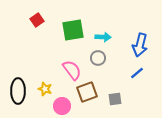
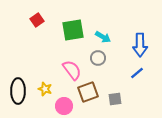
cyan arrow: rotated 28 degrees clockwise
blue arrow: rotated 15 degrees counterclockwise
brown square: moved 1 px right
pink circle: moved 2 px right
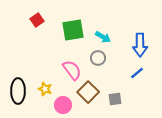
brown square: rotated 25 degrees counterclockwise
pink circle: moved 1 px left, 1 px up
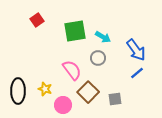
green square: moved 2 px right, 1 px down
blue arrow: moved 4 px left, 5 px down; rotated 35 degrees counterclockwise
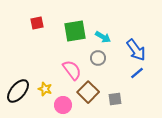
red square: moved 3 px down; rotated 24 degrees clockwise
black ellipse: rotated 40 degrees clockwise
